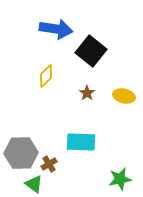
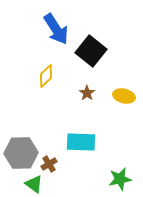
blue arrow: rotated 48 degrees clockwise
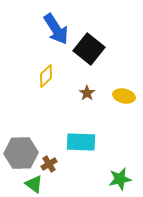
black square: moved 2 px left, 2 px up
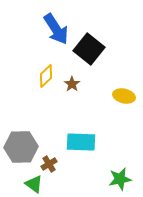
brown star: moved 15 px left, 9 px up
gray hexagon: moved 6 px up
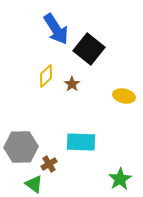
green star: rotated 20 degrees counterclockwise
